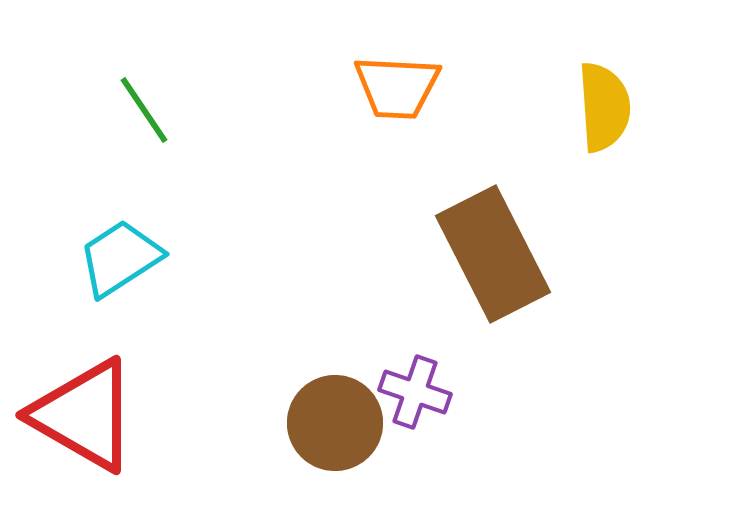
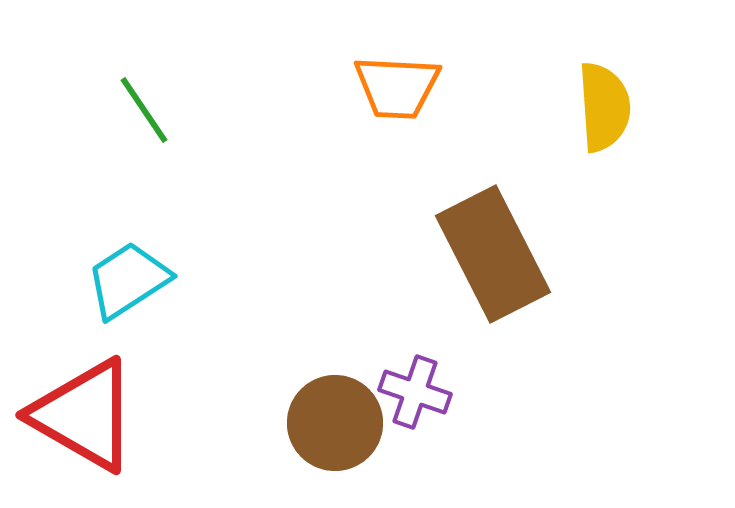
cyan trapezoid: moved 8 px right, 22 px down
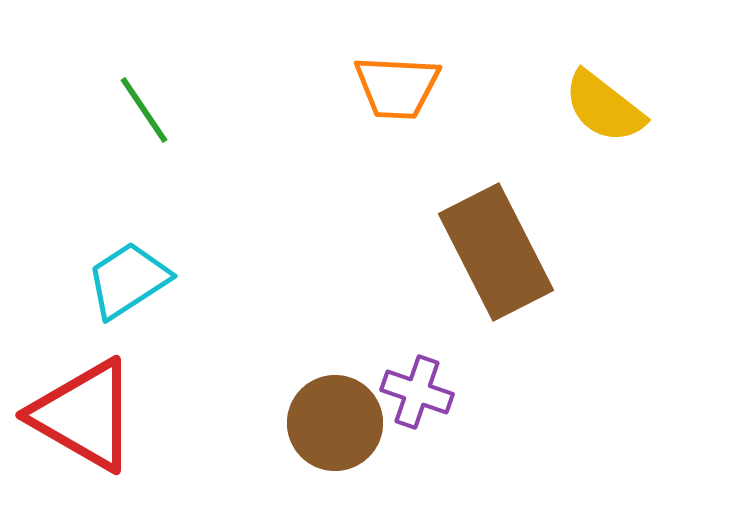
yellow semicircle: rotated 132 degrees clockwise
brown rectangle: moved 3 px right, 2 px up
purple cross: moved 2 px right
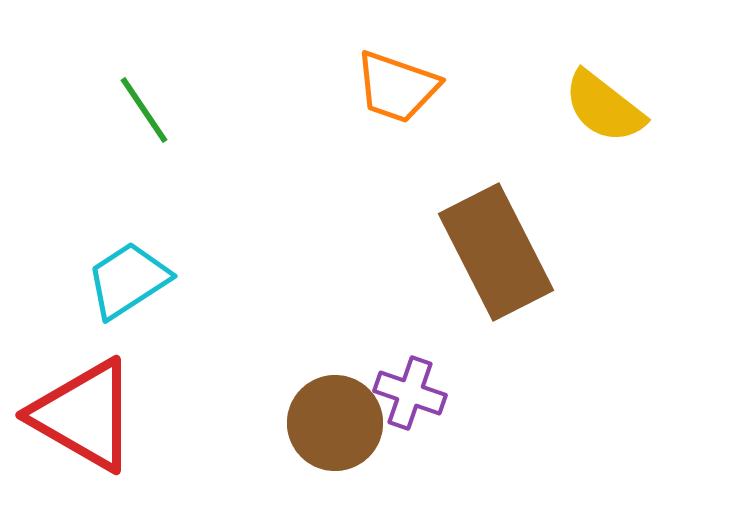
orange trapezoid: rotated 16 degrees clockwise
purple cross: moved 7 px left, 1 px down
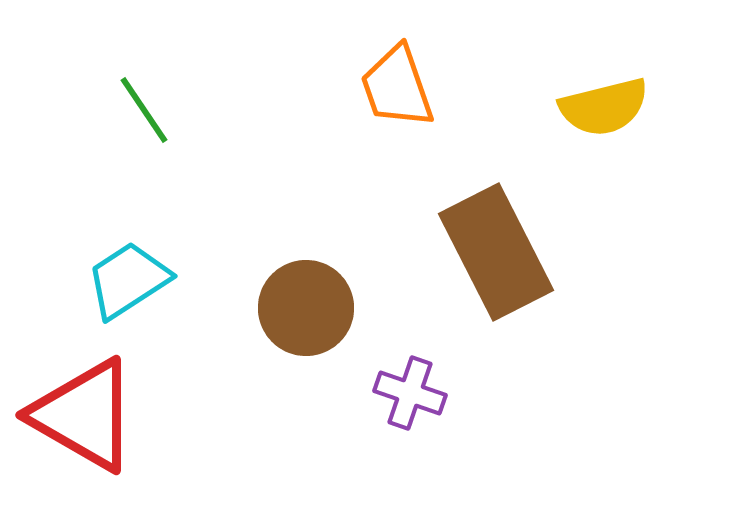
orange trapezoid: rotated 52 degrees clockwise
yellow semicircle: rotated 52 degrees counterclockwise
brown circle: moved 29 px left, 115 px up
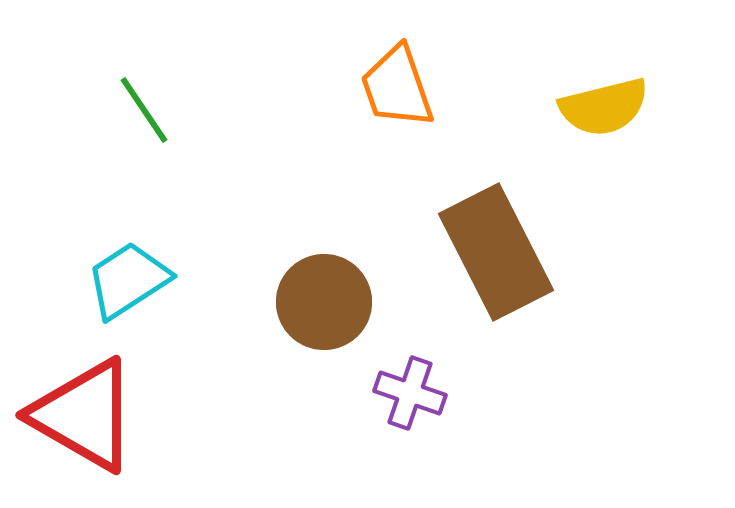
brown circle: moved 18 px right, 6 px up
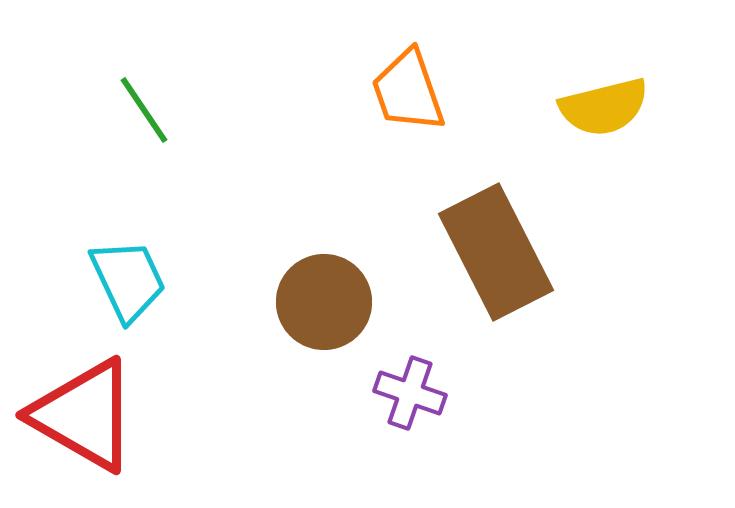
orange trapezoid: moved 11 px right, 4 px down
cyan trapezoid: rotated 98 degrees clockwise
